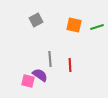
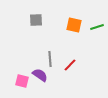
gray square: rotated 24 degrees clockwise
red line: rotated 48 degrees clockwise
pink square: moved 6 px left
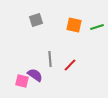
gray square: rotated 16 degrees counterclockwise
purple semicircle: moved 5 px left
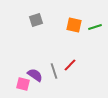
green line: moved 2 px left
gray line: moved 4 px right, 12 px down; rotated 14 degrees counterclockwise
pink square: moved 1 px right, 3 px down
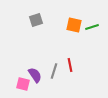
green line: moved 3 px left
red line: rotated 56 degrees counterclockwise
gray line: rotated 35 degrees clockwise
purple semicircle: rotated 21 degrees clockwise
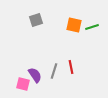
red line: moved 1 px right, 2 px down
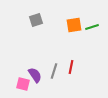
orange square: rotated 21 degrees counterclockwise
red line: rotated 24 degrees clockwise
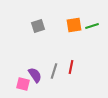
gray square: moved 2 px right, 6 px down
green line: moved 1 px up
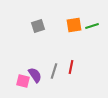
pink square: moved 3 px up
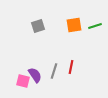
green line: moved 3 px right
